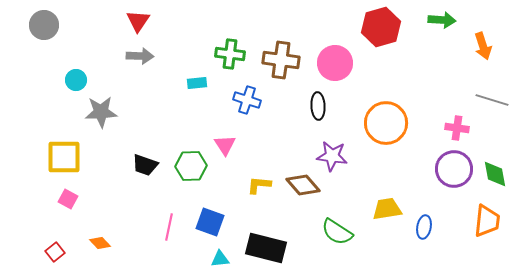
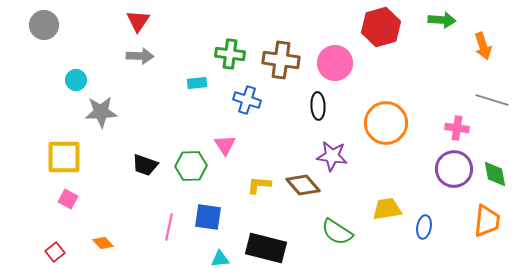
blue square: moved 2 px left, 5 px up; rotated 12 degrees counterclockwise
orange diamond: moved 3 px right
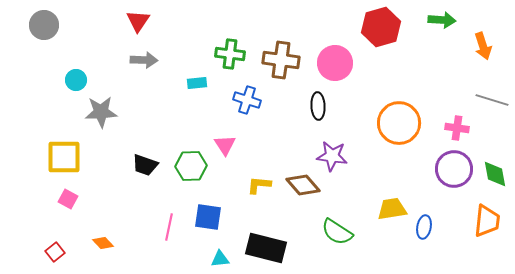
gray arrow: moved 4 px right, 4 px down
orange circle: moved 13 px right
yellow trapezoid: moved 5 px right
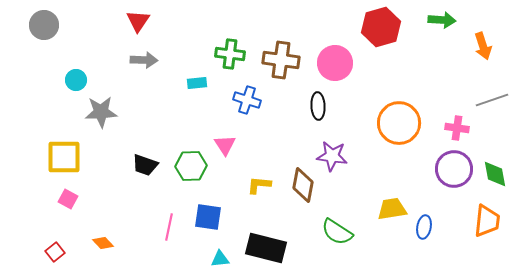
gray line: rotated 36 degrees counterclockwise
brown diamond: rotated 52 degrees clockwise
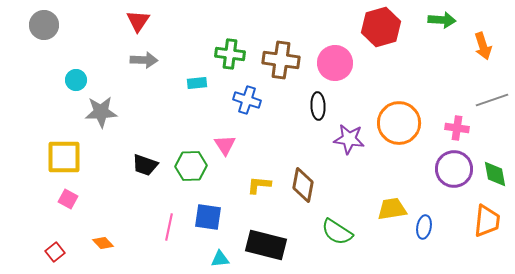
purple star: moved 17 px right, 17 px up
black rectangle: moved 3 px up
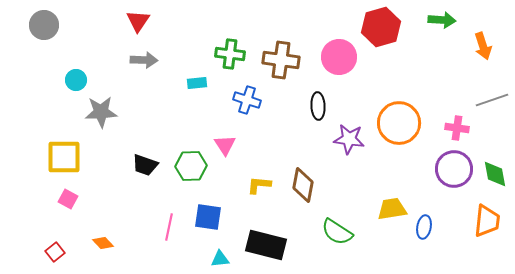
pink circle: moved 4 px right, 6 px up
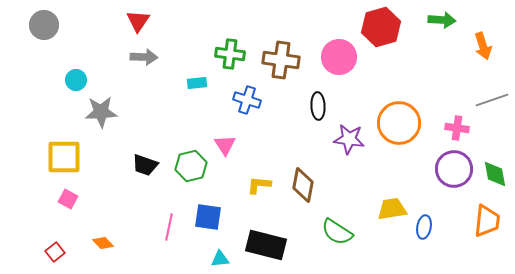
gray arrow: moved 3 px up
green hexagon: rotated 12 degrees counterclockwise
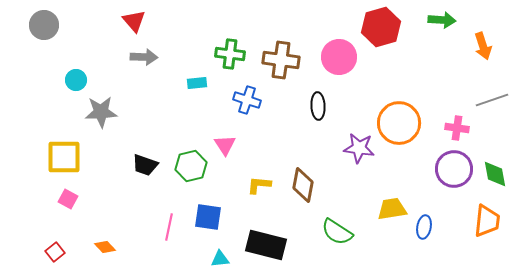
red triangle: moved 4 px left; rotated 15 degrees counterclockwise
purple star: moved 10 px right, 9 px down
orange diamond: moved 2 px right, 4 px down
